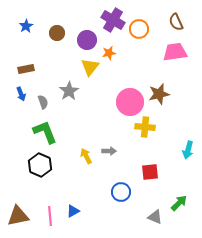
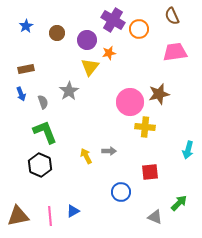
brown semicircle: moved 4 px left, 6 px up
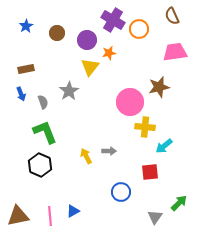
brown star: moved 7 px up
cyan arrow: moved 24 px left, 4 px up; rotated 36 degrees clockwise
gray triangle: rotated 42 degrees clockwise
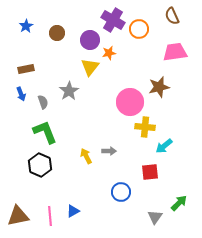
purple circle: moved 3 px right
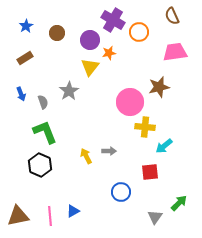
orange circle: moved 3 px down
brown rectangle: moved 1 px left, 11 px up; rotated 21 degrees counterclockwise
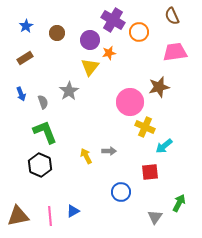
yellow cross: rotated 18 degrees clockwise
green arrow: rotated 18 degrees counterclockwise
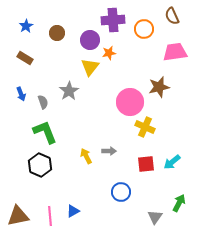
purple cross: rotated 35 degrees counterclockwise
orange circle: moved 5 px right, 3 px up
brown rectangle: rotated 63 degrees clockwise
cyan arrow: moved 8 px right, 16 px down
red square: moved 4 px left, 8 px up
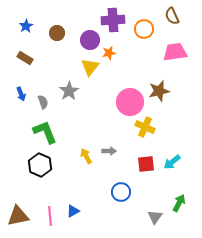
brown star: moved 4 px down
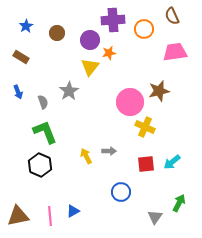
brown rectangle: moved 4 px left, 1 px up
blue arrow: moved 3 px left, 2 px up
